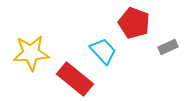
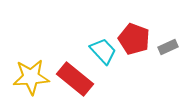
red pentagon: moved 16 px down
yellow star: moved 24 px down
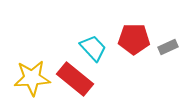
red pentagon: rotated 20 degrees counterclockwise
cyan trapezoid: moved 10 px left, 3 px up
yellow star: moved 1 px right, 1 px down
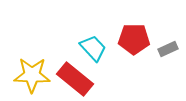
gray rectangle: moved 2 px down
yellow star: moved 3 px up; rotated 6 degrees clockwise
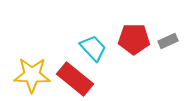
gray rectangle: moved 8 px up
